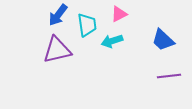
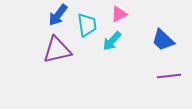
cyan arrow: rotated 30 degrees counterclockwise
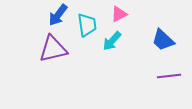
purple triangle: moved 4 px left, 1 px up
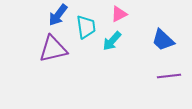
cyan trapezoid: moved 1 px left, 2 px down
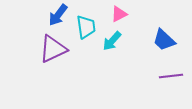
blue trapezoid: moved 1 px right
purple triangle: rotated 12 degrees counterclockwise
purple line: moved 2 px right
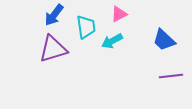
blue arrow: moved 4 px left
cyan arrow: rotated 20 degrees clockwise
purple triangle: rotated 8 degrees clockwise
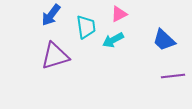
blue arrow: moved 3 px left
cyan arrow: moved 1 px right, 1 px up
purple triangle: moved 2 px right, 7 px down
purple line: moved 2 px right
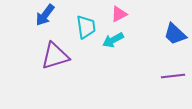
blue arrow: moved 6 px left
blue trapezoid: moved 11 px right, 6 px up
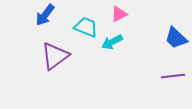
cyan trapezoid: rotated 60 degrees counterclockwise
blue trapezoid: moved 1 px right, 4 px down
cyan arrow: moved 1 px left, 2 px down
purple triangle: rotated 20 degrees counterclockwise
